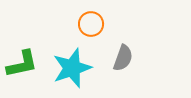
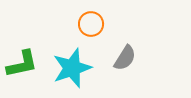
gray semicircle: moved 2 px right; rotated 12 degrees clockwise
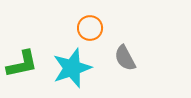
orange circle: moved 1 px left, 4 px down
gray semicircle: rotated 120 degrees clockwise
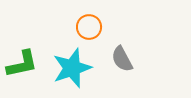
orange circle: moved 1 px left, 1 px up
gray semicircle: moved 3 px left, 1 px down
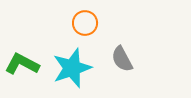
orange circle: moved 4 px left, 4 px up
green L-shape: rotated 140 degrees counterclockwise
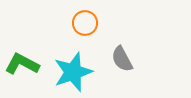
cyan star: moved 1 px right, 4 px down
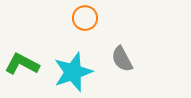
orange circle: moved 5 px up
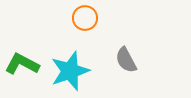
gray semicircle: moved 4 px right, 1 px down
cyan star: moved 3 px left, 1 px up
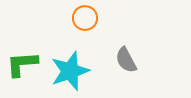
green L-shape: rotated 32 degrees counterclockwise
